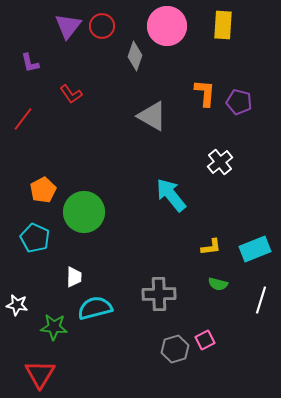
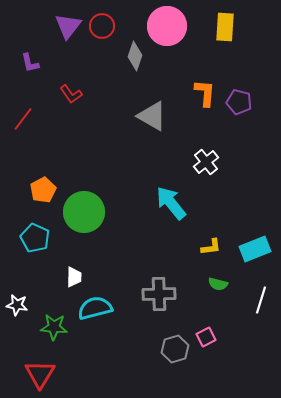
yellow rectangle: moved 2 px right, 2 px down
white cross: moved 14 px left
cyan arrow: moved 8 px down
pink square: moved 1 px right, 3 px up
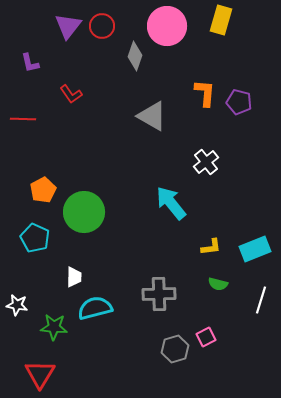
yellow rectangle: moved 4 px left, 7 px up; rotated 12 degrees clockwise
red line: rotated 55 degrees clockwise
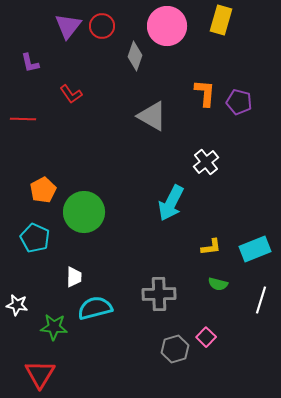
cyan arrow: rotated 114 degrees counterclockwise
pink square: rotated 18 degrees counterclockwise
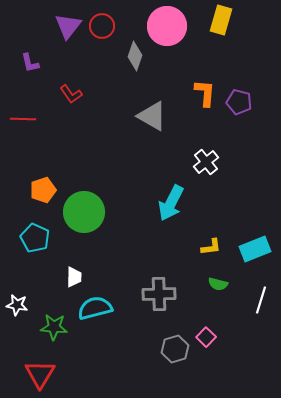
orange pentagon: rotated 10 degrees clockwise
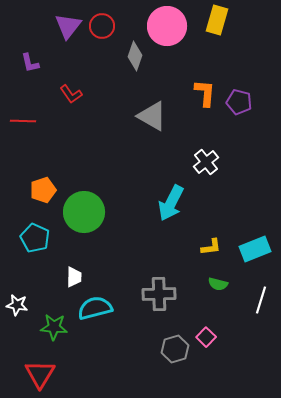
yellow rectangle: moved 4 px left
red line: moved 2 px down
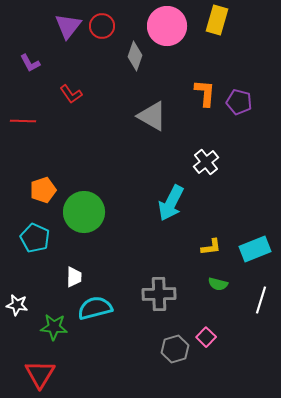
purple L-shape: rotated 15 degrees counterclockwise
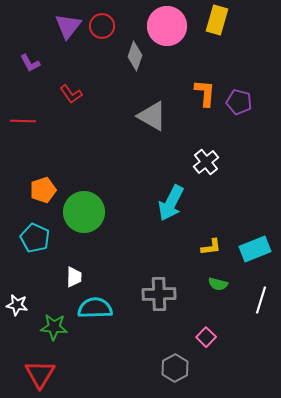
cyan semicircle: rotated 12 degrees clockwise
gray hexagon: moved 19 px down; rotated 12 degrees counterclockwise
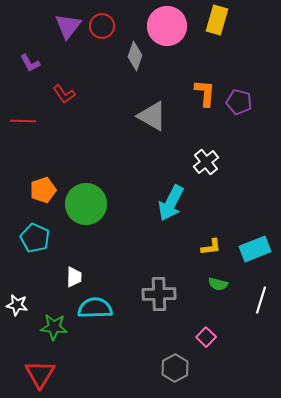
red L-shape: moved 7 px left
green circle: moved 2 px right, 8 px up
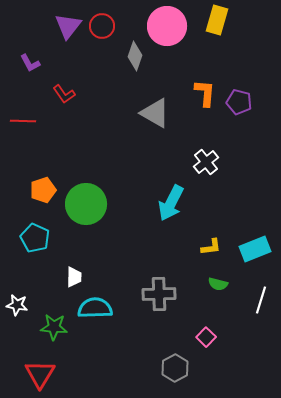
gray triangle: moved 3 px right, 3 px up
